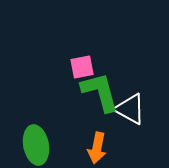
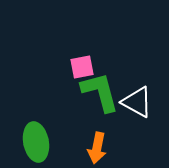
white triangle: moved 7 px right, 7 px up
green ellipse: moved 3 px up
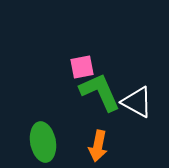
green L-shape: rotated 9 degrees counterclockwise
green ellipse: moved 7 px right
orange arrow: moved 1 px right, 2 px up
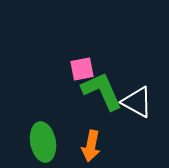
pink square: moved 2 px down
green L-shape: moved 2 px right, 1 px up
orange arrow: moved 7 px left
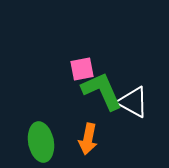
white triangle: moved 4 px left
green ellipse: moved 2 px left
orange arrow: moved 3 px left, 7 px up
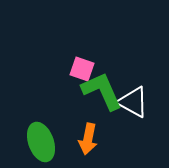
pink square: rotated 30 degrees clockwise
green ellipse: rotated 9 degrees counterclockwise
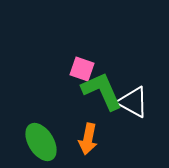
green ellipse: rotated 12 degrees counterclockwise
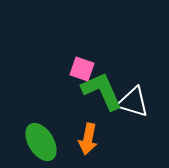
white triangle: rotated 12 degrees counterclockwise
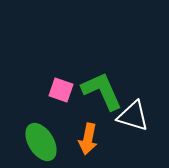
pink square: moved 21 px left, 21 px down
white triangle: moved 14 px down
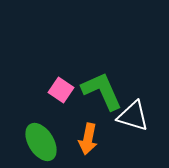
pink square: rotated 15 degrees clockwise
